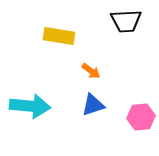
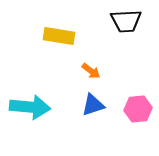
cyan arrow: moved 1 px down
pink hexagon: moved 3 px left, 8 px up
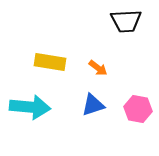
yellow rectangle: moved 9 px left, 26 px down
orange arrow: moved 7 px right, 3 px up
pink hexagon: rotated 16 degrees clockwise
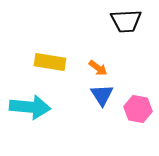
blue triangle: moved 9 px right, 10 px up; rotated 45 degrees counterclockwise
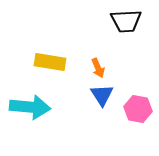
orange arrow: rotated 30 degrees clockwise
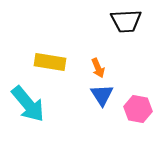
cyan arrow: moved 2 px left, 3 px up; rotated 45 degrees clockwise
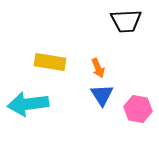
cyan arrow: rotated 123 degrees clockwise
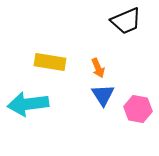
black trapezoid: rotated 20 degrees counterclockwise
blue triangle: moved 1 px right
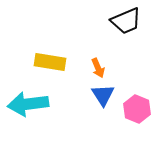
pink hexagon: moved 1 px left; rotated 12 degrees clockwise
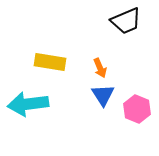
orange arrow: moved 2 px right
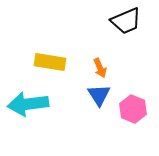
blue triangle: moved 4 px left
pink hexagon: moved 4 px left
